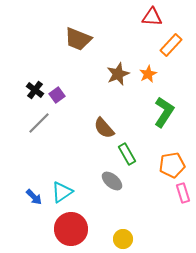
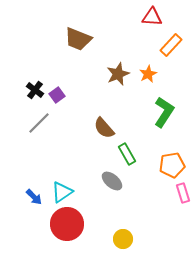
red circle: moved 4 px left, 5 px up
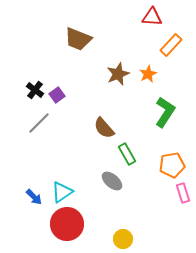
green L-shape: moved 1 px right
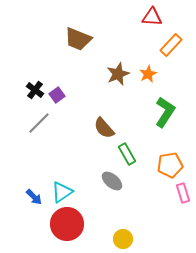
orange pentagon: moved 2 px left
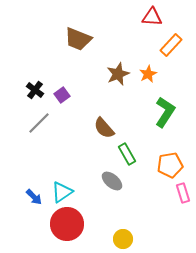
purple square: moved 5 px right
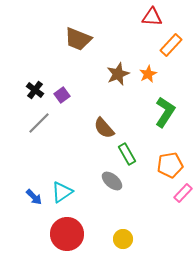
pink rectangle: rotated 60 degrees clockwise
red circle: moved 10 px down
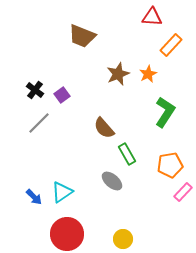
brown trapezoid: moved 4 px right, 3 px up
pink rectangle: moved 1 px up
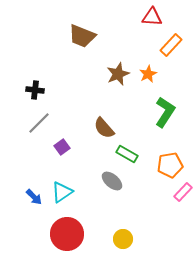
black cross: rotated 30 degrees counterclockwise
purple square: moved 52 px down
green rectangle: rotated 30 degrees counterclockwise
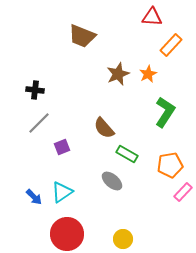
purple square: rotated 14 degrees clockwise
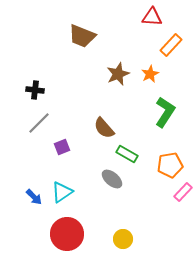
orange star: moved 2 px right
gray ellipse: moved 2 px up
